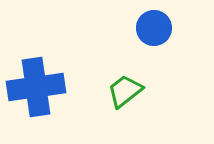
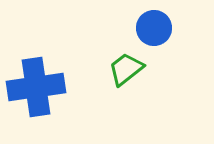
green trapezoid: moved 1 px right, 22 px up
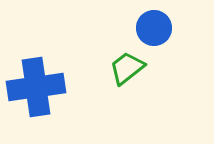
green trapezoid: moved 1 px right, 1 px up
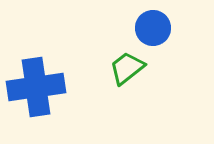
blue circle: moved 1 px left
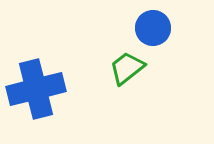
blue cross: moved 2 px down; rotated 6 degrees counterclockwise
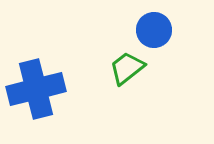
blue circle: moved 1 px right, 2 px down
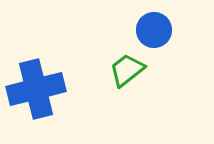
green trapezoid: moved 2 px down
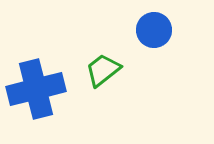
green trapezoid: moved 24 px left
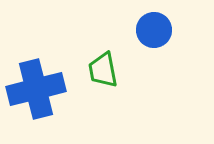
green trapezoid: rotated 63 degrees counterclockwise
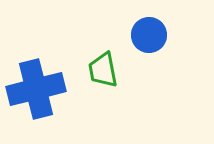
blue circle: moved 5 px left, 5 px down
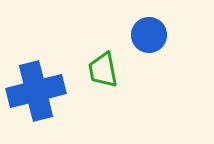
blue cross: moved 2 px down
